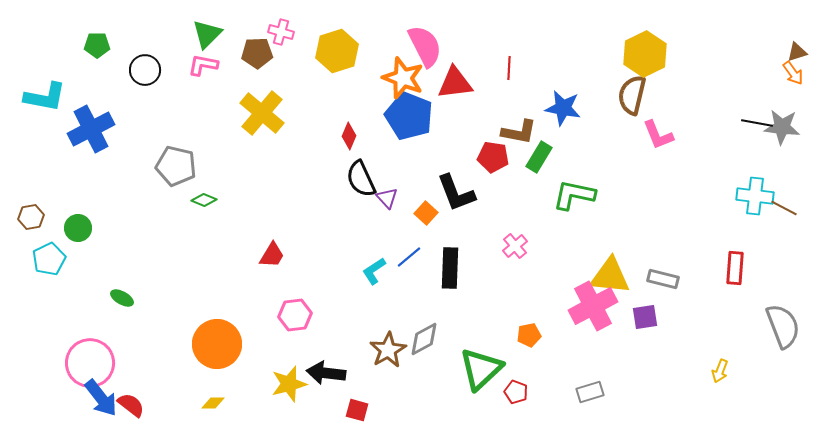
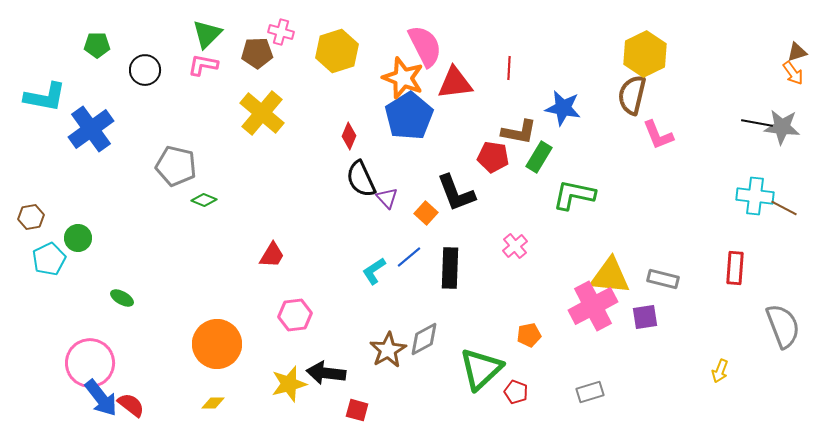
blue pentagon at (409, 116): rotated 18 degrees clockwise
blue cross at (91, 129): rotated 9 degrees counterclockwise
green circle at (78, 228): moved 10 px down
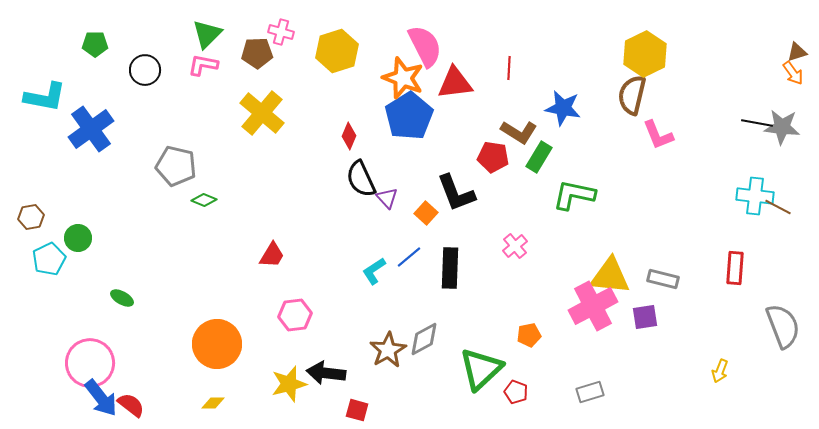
green pentagon at (97, 45): moved 2 px left, 1 px up
brown L-shape at (519, 132): rotated 21 degrees clockwise
brown line at (784, 208): moved 6 px left, 1 px up
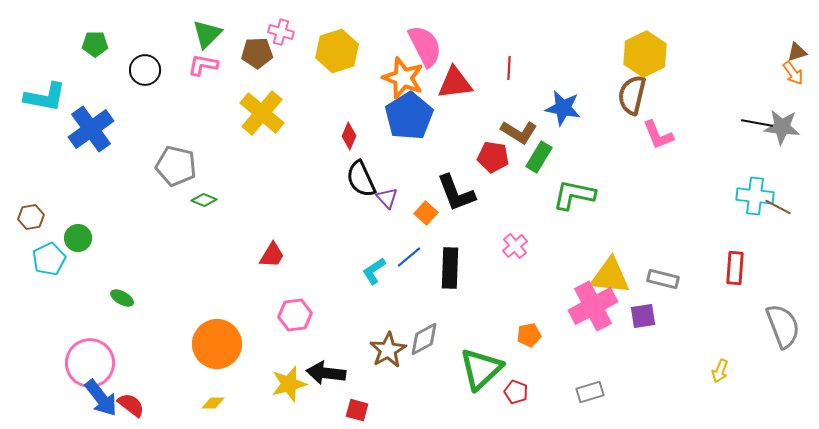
purple square at (645, 317): moved 2 px left, 1 px up
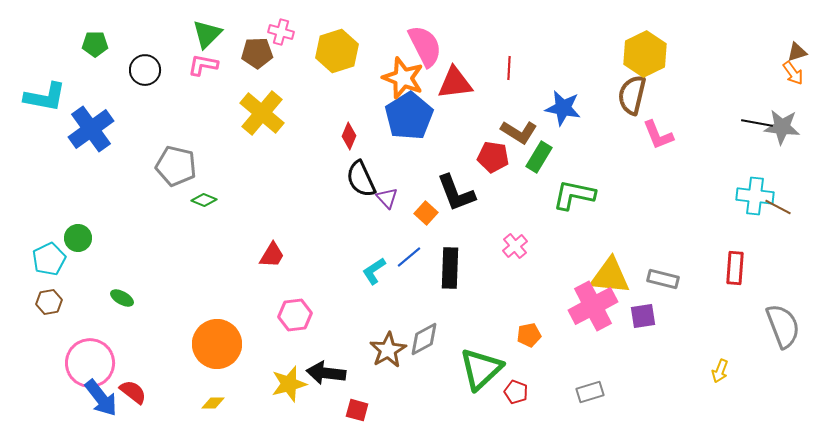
brown hexagon at (31, 217): moved 18 px right, 85 px down
red semicircle at (131, 405): moved 2 px right, 13 px up
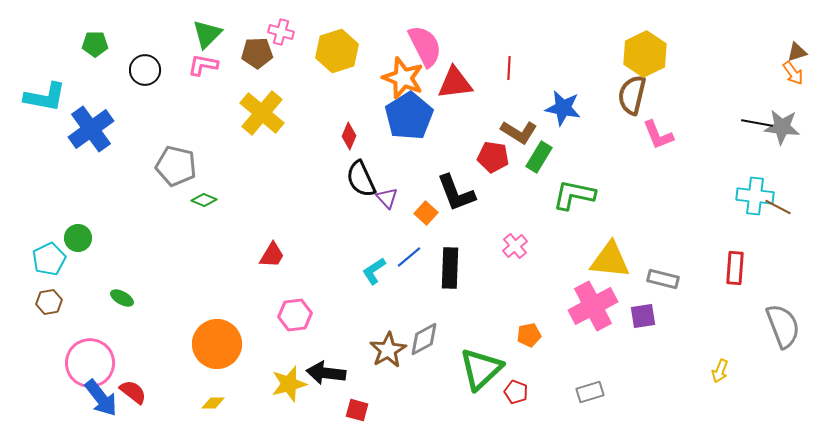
yellow triangle at (610, 276): moved 16 px up
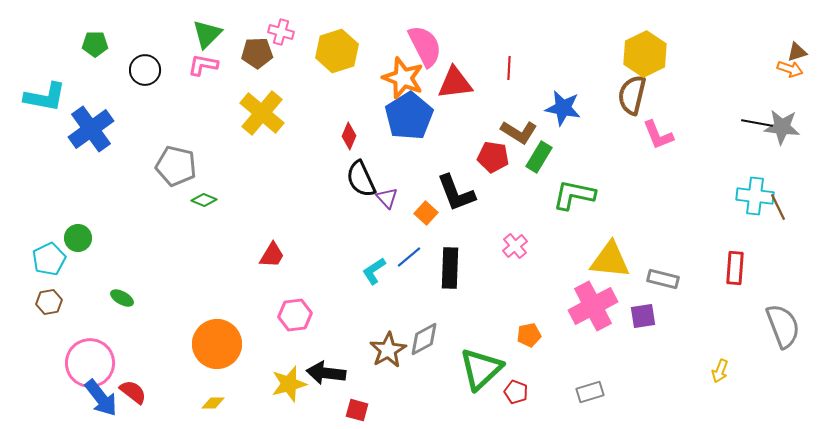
orange arrow at (793, 73): moved 3 px left, 4 px up; rotated 35 degrees counterclockwise
brown line at (778, 207): rotated 36 degrees clockwise
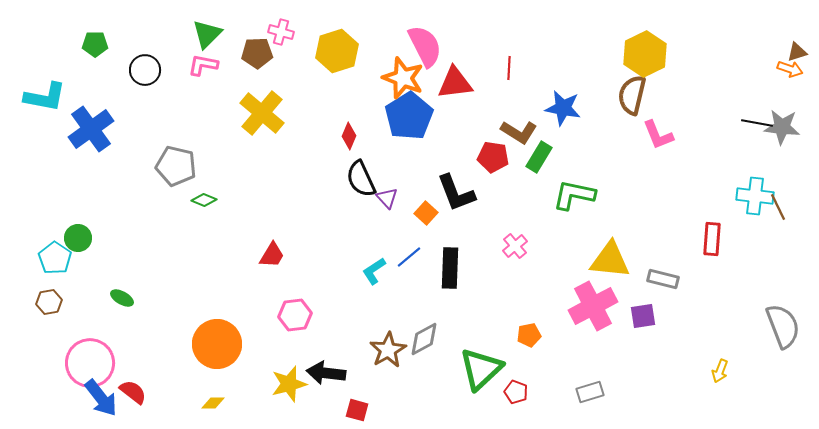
cyan pentagon at (49, 259): moved 6 px right, 1 px up; rotated 12 degrees counterclockwise
red rectangle at (735, 268): moved 23 px left, 29 px up
